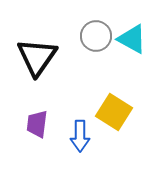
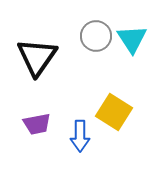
cyan triangle: rotated 28 degrees clockwise
purple trapezoid: rotated 108 degrees counterclockwise
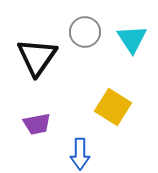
gray circle: moved 11 px left, 4 px up
yellow square: moved 1 px left, 5 px up
blue arrow: moved 18 px down
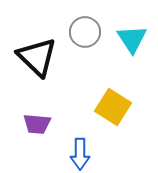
black triangle: rotated 21 degrees counterclockwise
purple trapezoid: rotated 16 degrees clockwise
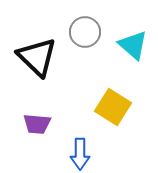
cyan triangle: moved 1 px right, 6 px down; rotated 16 degrees counterclockwise
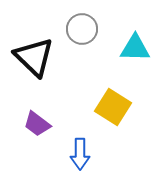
gray circle: moved 3 px left, 3 px up
cyan triangle: moved 2 px right, 3 px down; rotated 40 degrees counterclockwise
black triangle: moved 3 px left
purple trapezoid: rotated 32 degrees clockwise
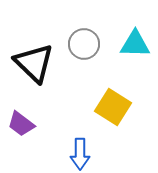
gray circle: moved 2 px right, 15 px down
cyan triangle: moved 4 px up
black triangle: moved 6 px down
purple trapezoid: moved 16 px left
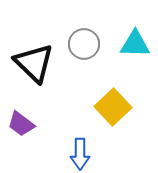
yellow square: rotated 15 degrees clockwise
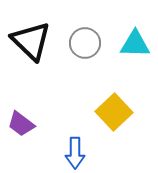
gray circle: moved 1 px right, 1 px up
black triangle: moved 3 px left, 22 px up
yellow square: moved 1 px right, 5 px down
blue arrow: moved 5 px left, 1 px up
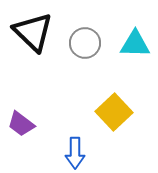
black triangle: moved 2 px right, 9 px up
